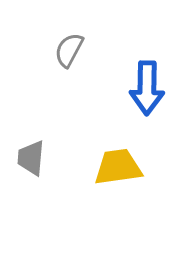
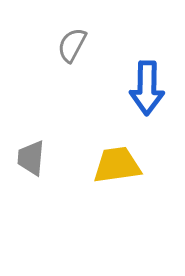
gray semicircle: moved 3 px right, 5 px up
yellow trapezoid: moved 1 px left, 2 px up
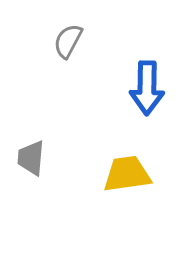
gray semicircle: moved 4 px left, 4 px up
yellow trapezoid: moved 10 px right, 9 px down
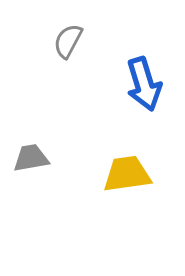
blue arrow: moved 3 px left, 4 px up; rotated 18 degrees counterclockwise
gray trapezoid: rotated 75 degrees clockwise
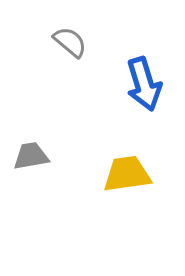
gray semicircle: moved 2 px right, 1 px down; rotated 102 degrees clockwise
gray trapezoid: moved 2 px up
